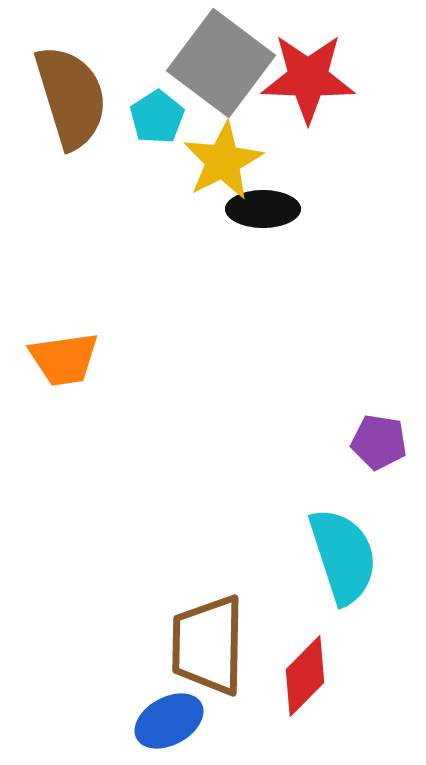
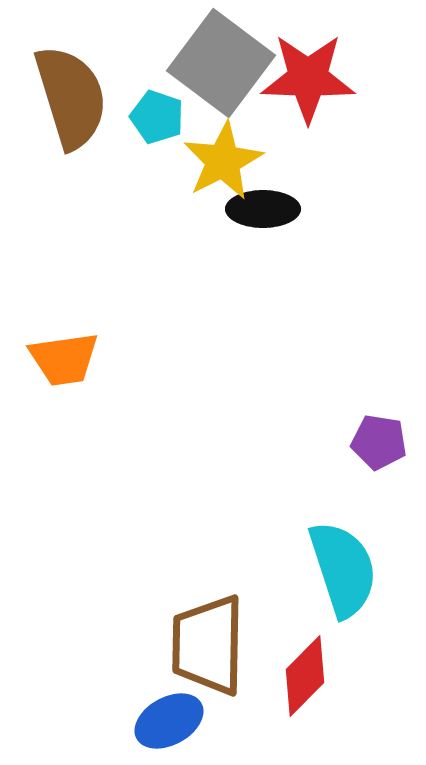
cyan pentagon: rotated 20 degrees counterclockwise
cyan semicircle: moved 13 px down
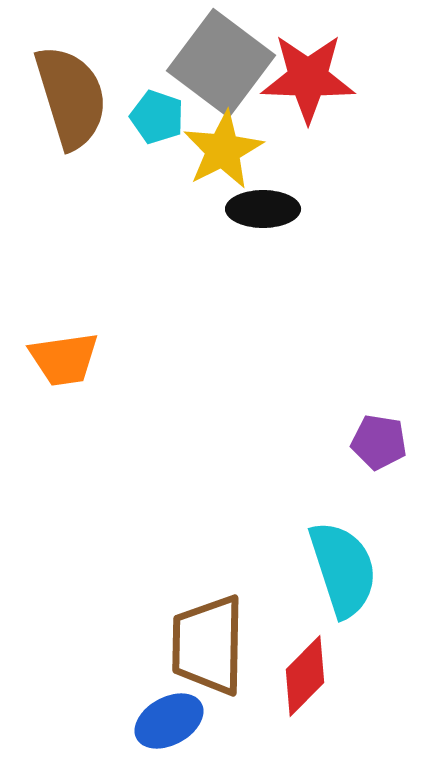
yellow star: moved 11 px up
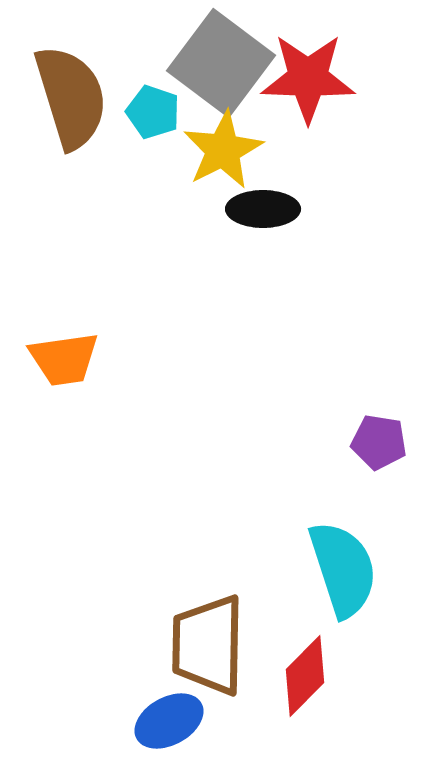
cyan pentagon: moved 4 px left, 5 px up
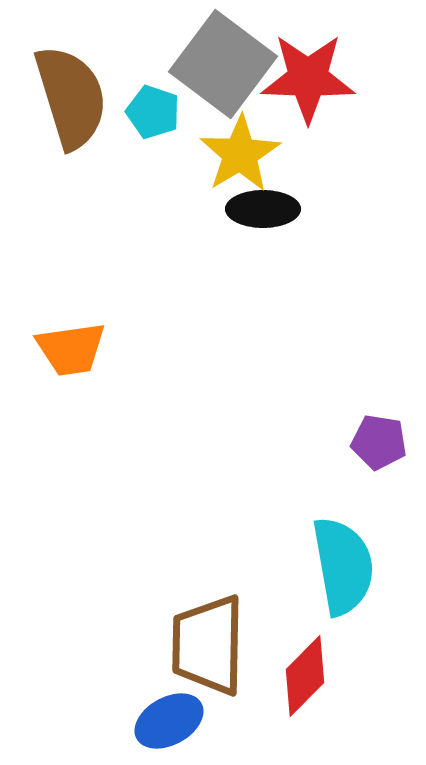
gray square: moved 2 px right, 1 px down
yellow star: moved 17 px right, 4 px down; rotated 4 degrees counterclockwise
orange trapezoid: moved 7 px right, 10 px up
cyan semicircle: moved 3 px up; rotated 8 degrees clockwise
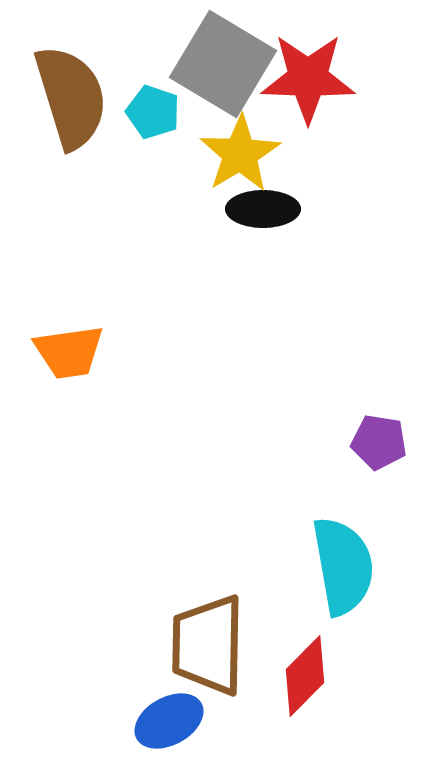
gray square: rotated 6 degrees counterclockwise
orange trapezoid: moved 2 px left, 3 px down
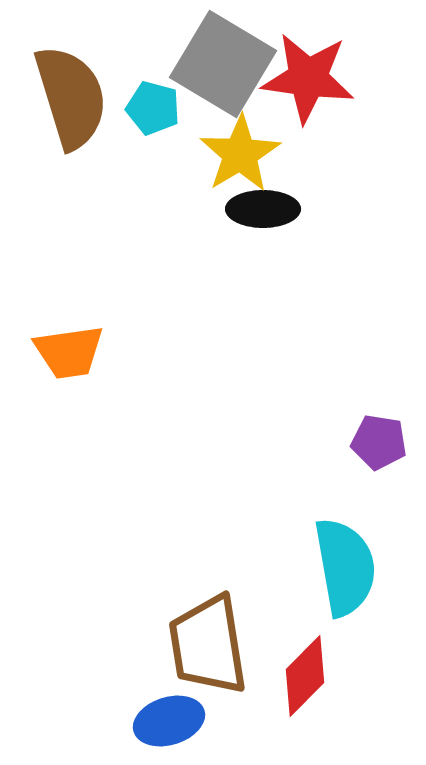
red star: rotated 6 degrees clockwise
cyan pentagon: moved 4 px up; rotated 4 degrees counterclockwise
cyan semicircle: moved 2 px right, 1 px down
brown trapezoid: rotated 10 degrees counterclockwise
blue ellipse: rotated 12 degrees clockwise
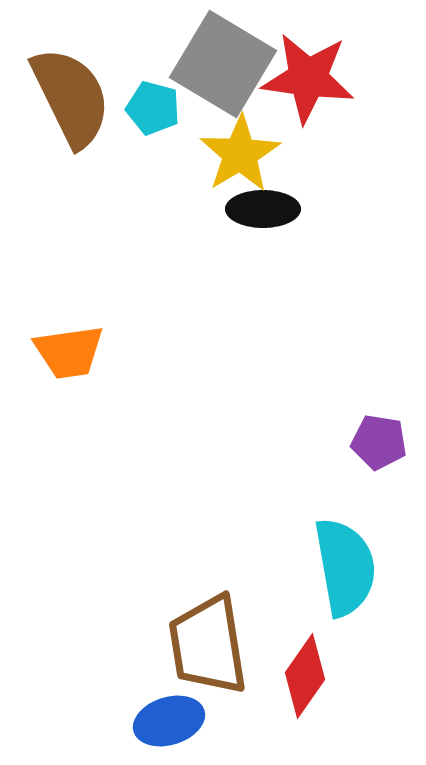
brown semicircle: rotated 9 degrees counterclockwise
red diamond: rotated 10 degrees counterclockwise
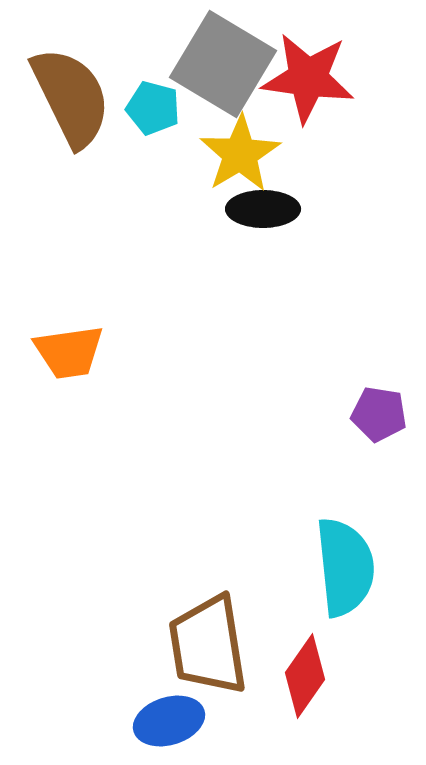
purple pentagon: moved 28 px up
cyan semicircle: rotated 4 degrees clockwise
